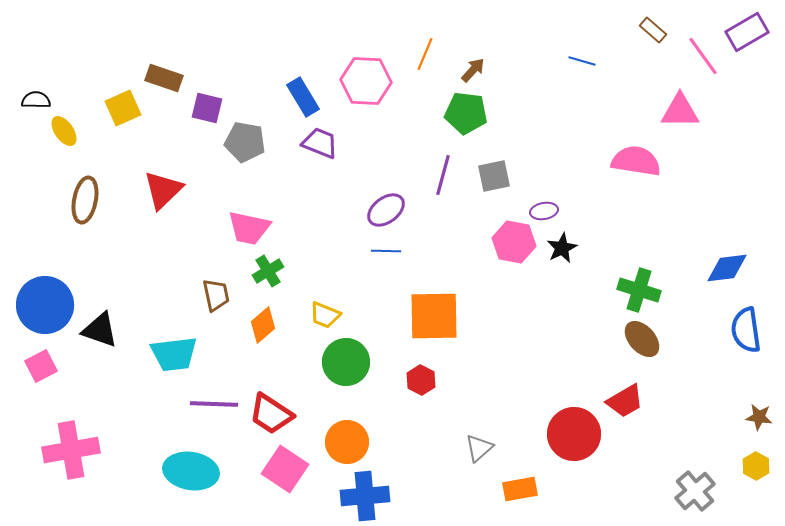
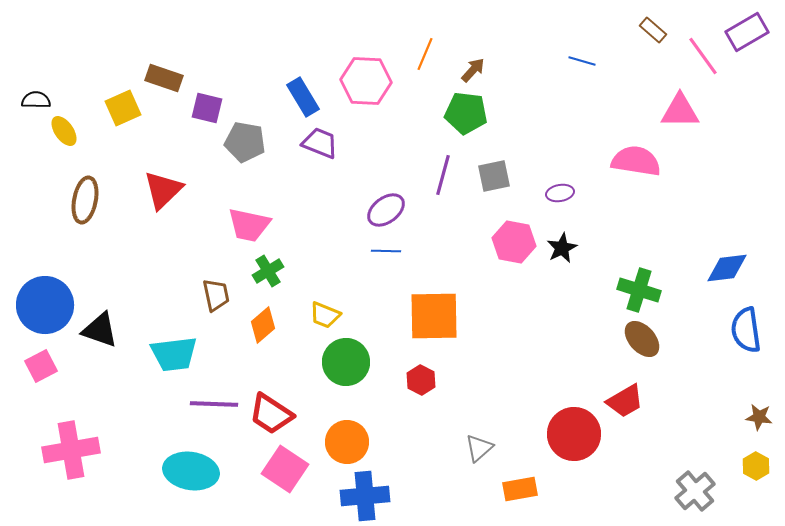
purple ellipse at (544, 211): moved 16 px right, 18 px up
pink trapezoid at (249, 228): moved 3 px up
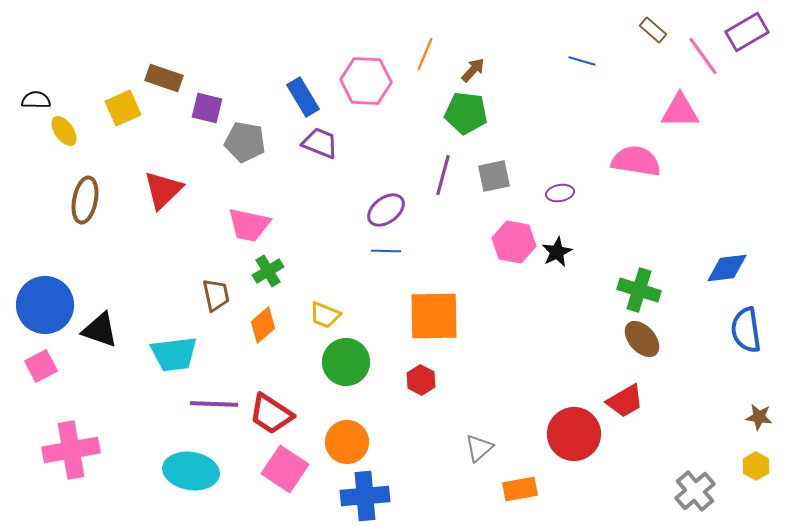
black star at (562, 248): moved 5 px left, 4 px down
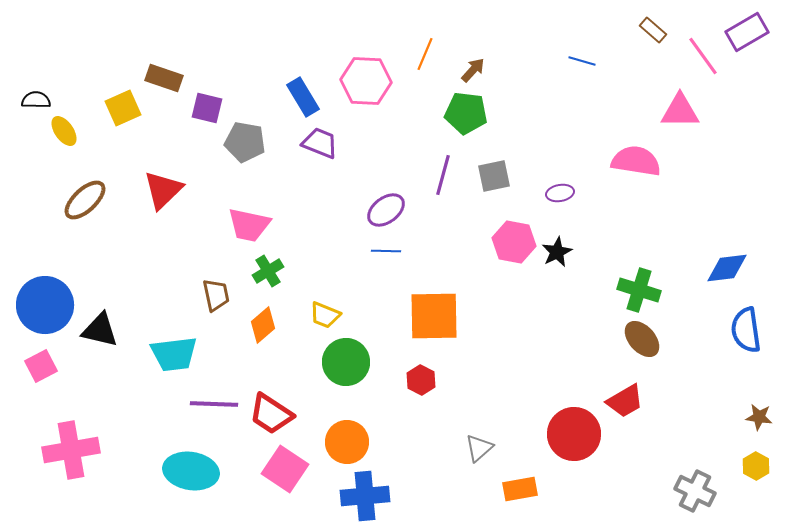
brown ellipse at (85, 200): rotated 36 degrees clockwise
black triangle at (100, 330): rotated 6 degrees counterclockwise
gray cross at (695, 491): rotated 24 degrees counterclockwise
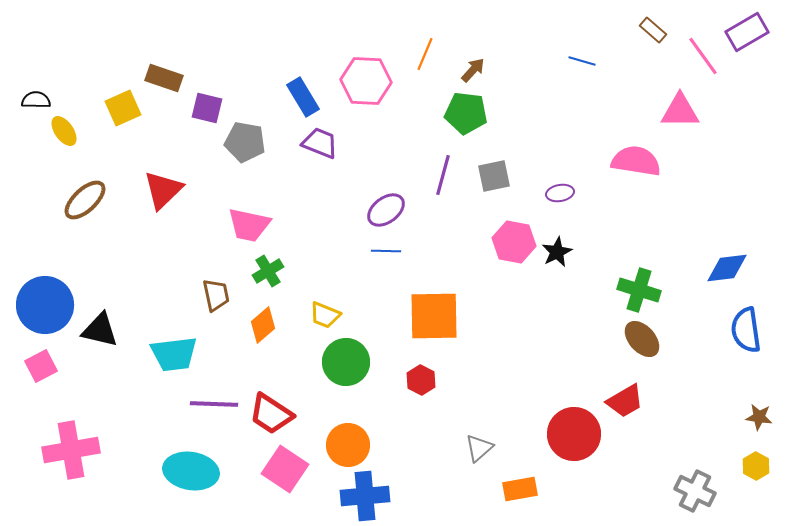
orange circle at (347, 442): moved 1 px right, 3 px down
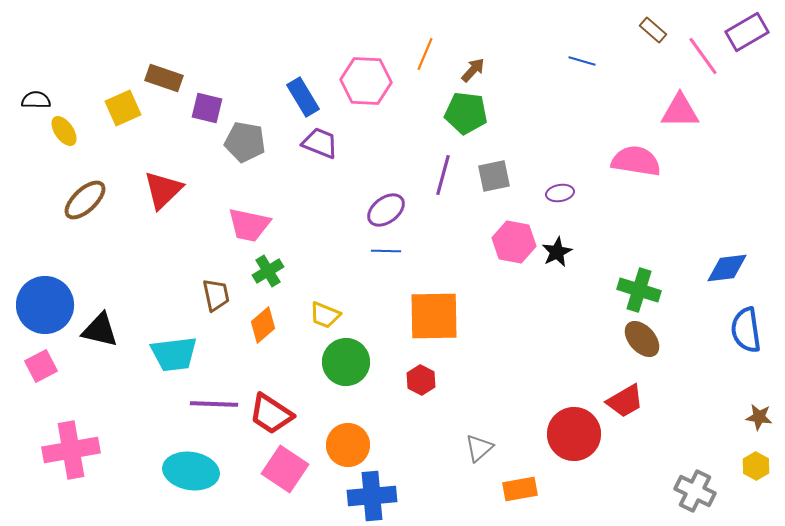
blue cross at (365, 496): moved 7 px right
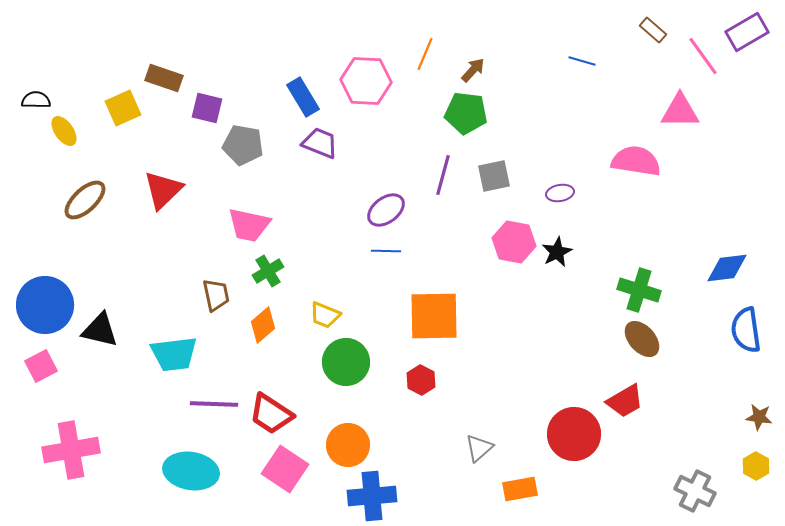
gray pentagon at (245, 142): moved 2 px left, 3 px down
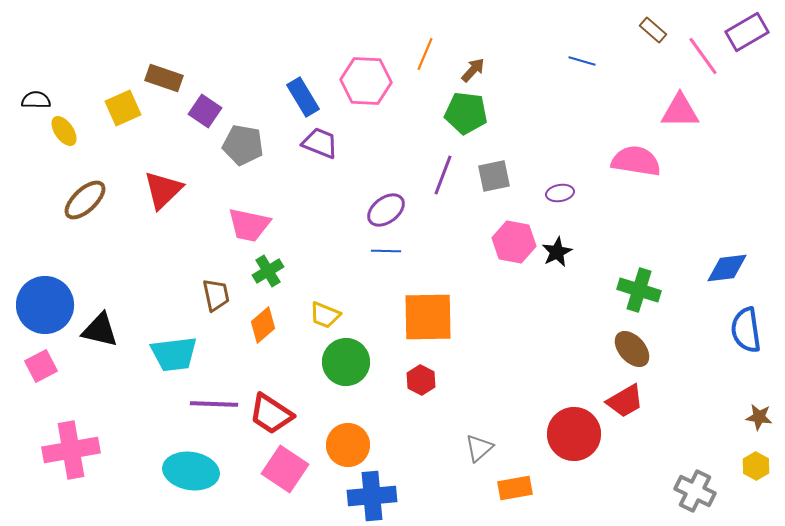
purple square at (207, 108): moved 2 px left, 3 px down; rotated 20 degrees clockwise
purple line at (443, 175): rotated 6 degrees clockwise
orange square at (434, 316): moved 6 px left, 1 px down
brown ellipse at (642, 339): moved 10 px left, 10 px down
orange rectangle at (520, 489): moved 5 px left, 1 px up
